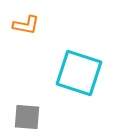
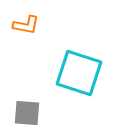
gray square: moved 4 px up
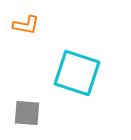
cyan square: moved 2 px left
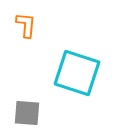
orange L-shape: rotated 96 degrees counterclockwise
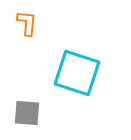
orange L-shape: moved 1 px right, 2 px up
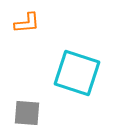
orange L-shape: rotated 80 degrees clockwise
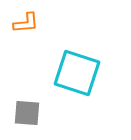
orange L-shape: moved 1 px left
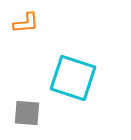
cyan square: moved 4 px left, 5 px down
